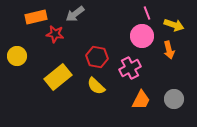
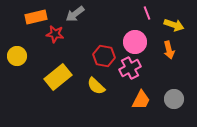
pink circle: moved 7 px left, 6 px down
red hexagon: moved 7 px right, 1 px up
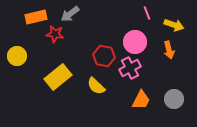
gray arrow: moved 5 px left
